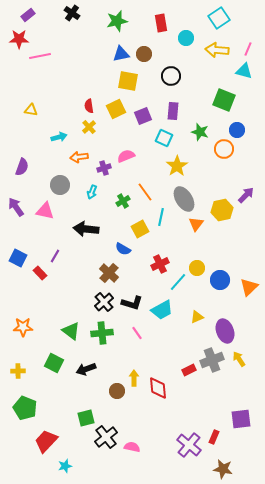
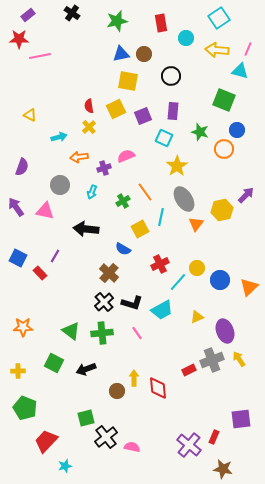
cyan triangle at (244, 71): moved 4 px left
yellow triangle at (31, 110): moved 1 px left, 5 px down; rotated 16 degrees clockwise
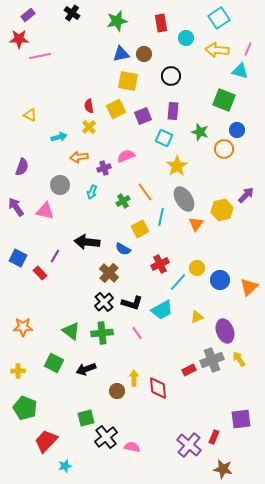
black arrow at (86, 229): moved 1 px right, 13 px down
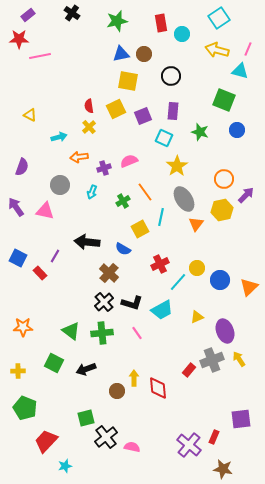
cyan circle at (186, 38): moved 4 px left, 4 px up
yellow arrow at (217, 50): rotated 10 degrees clockwise
orange circle at (224, 149): moved 30 px down
pink semicircle at (126, 156): moved 3 px right, 5 px down
red rectangle at (189, 370): rotated 24 degrees counterclockwise
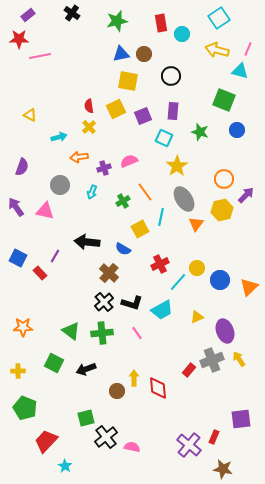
cyan star at (65, 466): rotated 24 degrees counterclockwise
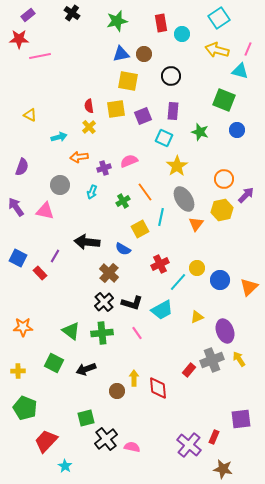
yellow square at (116, 109): rotated 18 degrees clockwise
black cross at (106, 437): moved 2 px down
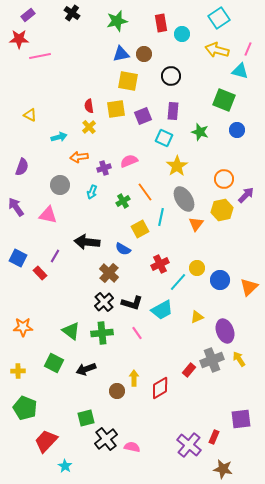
pink triangle at (45, 211): moved 3 px right, 4 px down
red diamond at (158, 388): moved 2 px right; rotated 65 degrees clockwise
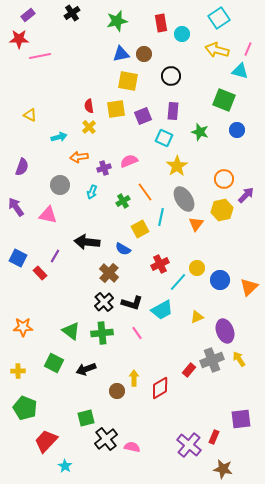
black cross at (72, 13): rotated 21 degrees clockwise
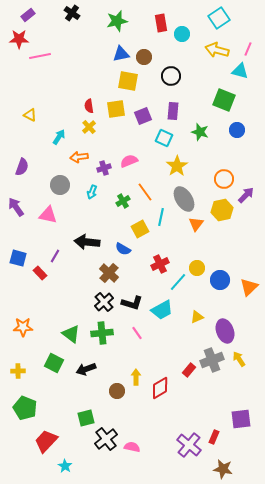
black cross at (72, 13): rotated 21 degrees counterclockwise
brown circle at (144, 54): moved 3 px down
cyan arrow at (59, 137): rotated 42 degrees counterclockwise
blue square at (18, 258): rotated 12 degrees counterclockwise
green triangle at (71, 331): moved 3 px down
yellow arrow at (134, 378): moved 2 px right, 1 px up
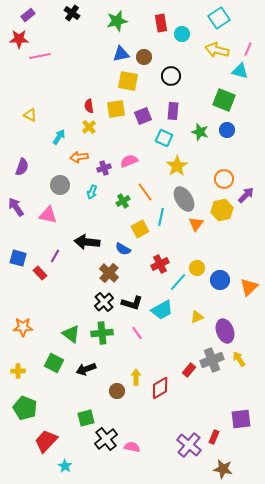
blue circle at (237, 130): moved 10 px left
